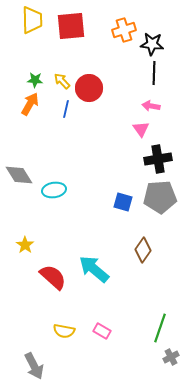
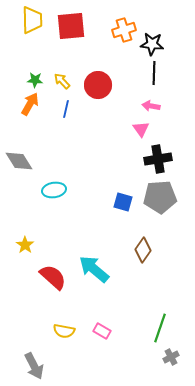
red circle: moved 9 px right, 3 px up
gray diamond: moved 14 px up
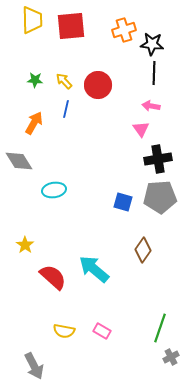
yellow arrow: moved 2 px right
orange arrow: moved 4 px right, 19 px down
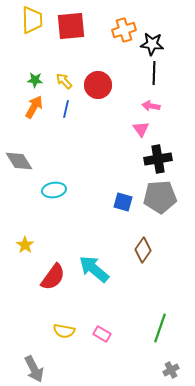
orange arrow: moved 16 px up
red semicircle: rotated 84 degrees clockwise
pink rectangle: moved 3 px down
gray cross: moved 13 px down
gray arrow: moved 3 px down
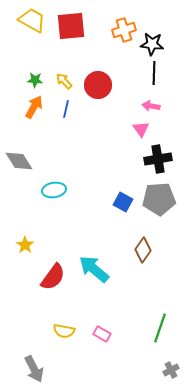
yellow trapezoid: rotated 60 degrees counterclockwise
gray pentagon: moved 1 px left, 2 px down
blue square: rotated 12 degrees clockwise
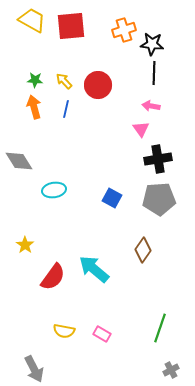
orange arrow: rotated 45 degrees counterclockwise
blue square: moved 11 px left, 4 px up
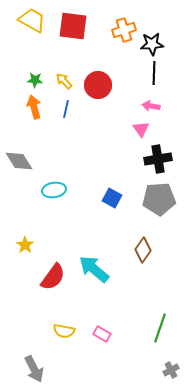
red square: moved 2 px right; rotated 12 degrees clockwise
black star: rotated 10 degrees counterclockwise
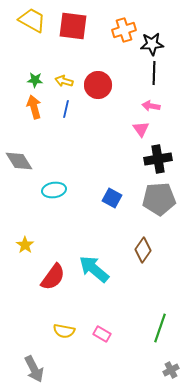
yellow arrow: rotated 30 degrees counterclockwise
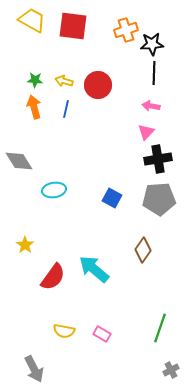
orange cross: moved 2 px right
pink triangle: moved 5 px right, 3 px down; rotated 18 degrees clockwise
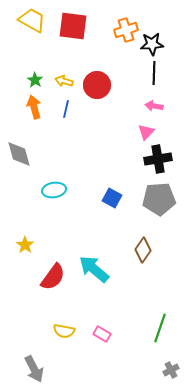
green star: rotated 28 degrees clockwise
red circle: moved 1 px left
pink arrow: moved 3 px right
gray diamond: moved 7 px up; rotated 16 degrees clockwise
